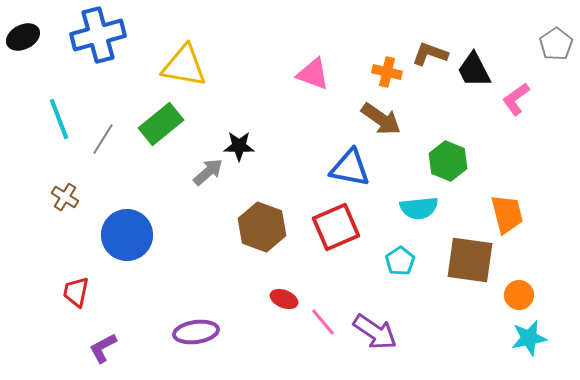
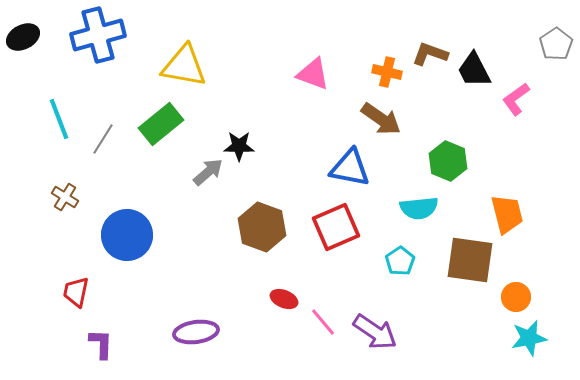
orange circle: moved 3 px left, 2 px down
purple L-shape: moved 2 px left, 4 px up; rotated 120 degrees clockwise
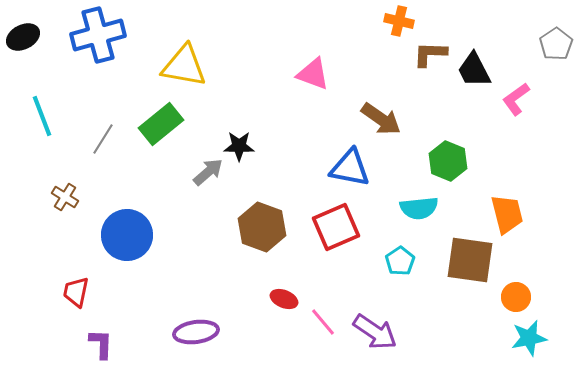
brown L-shape: rotated 18 degrees counterclockwise
orange cross: moved 12 px right, 51 px up
cyan line: moved 17 px left, 3 px up
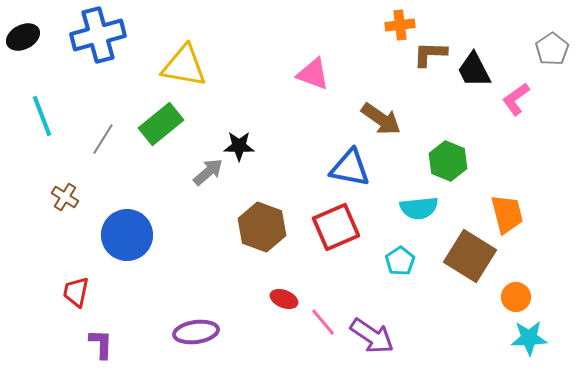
orange cross: moved 1 px right, 4 px down; rotated 20 degrees counterclockwise
gray pentagon: moved 4 px left, 5 px down
brown square: moved 4 px up; rotated 24 degrees clockwise
purple arrow: moved 3 px left, 4 px down
cyan star: rotated 9 degrees clockwise
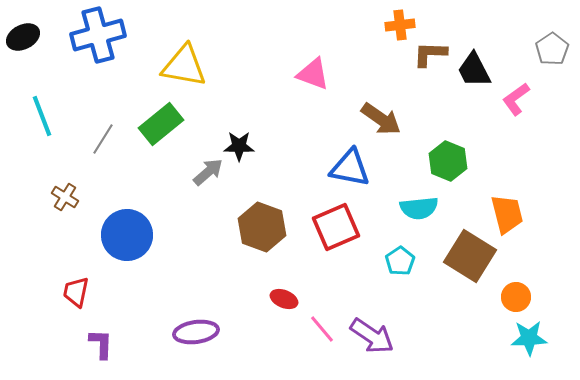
pink line: moved 1 px left, 7 px down
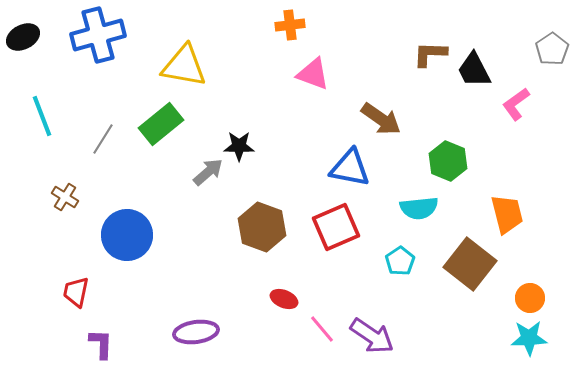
orange cross: moved 110 px left
pink L-shape: moved 5 px down
brown square: moved 8 px down; rotated 6 degrees clockwise
orange circle: moved 14 px right, 1 px down
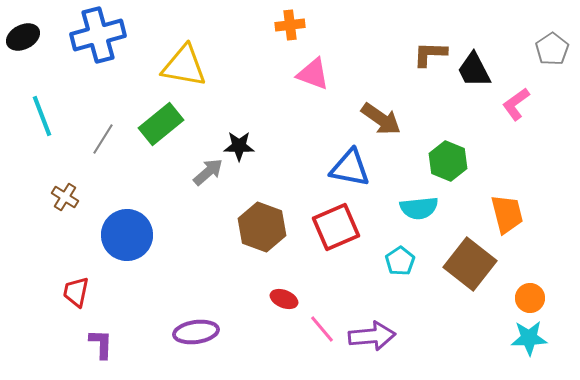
purple arrow: rotated 39 degrees counterclockwise
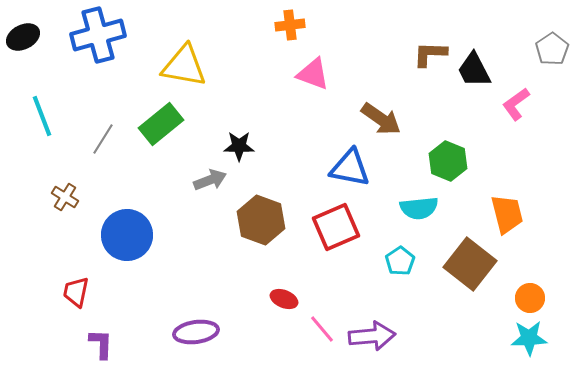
gray arrow: moved 2 px right, 8 px down; rotated 20 degrees clockwise
brown hexagon: moved 1 px left, 7 px up
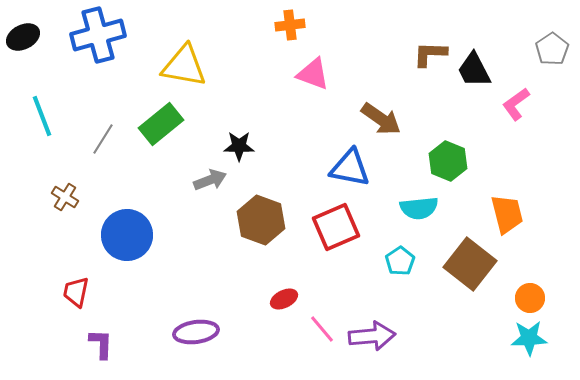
red ellipse: rotated 48 degrees counterclockwise
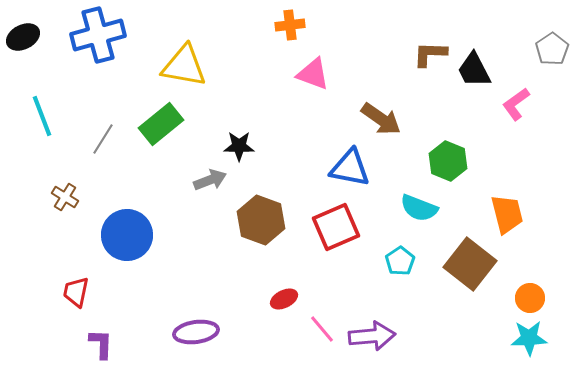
cyan semicircle: rotated 27 degrees clockwise
